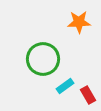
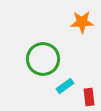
orange star: moved 3 px right
red rectangle: moved 1 px right, 2 px down; rotated 24 degrees clockwise
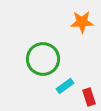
red rectangle: rotated 12 degrees counterclockwise
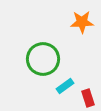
red rectangle: moved 1 px left, 1 px down
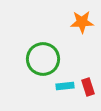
cyan rectangle: rotated 30 degrees clockwise
red rectangle: moved 11 px up
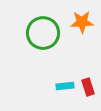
green circle: moved 26 px up
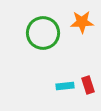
red rectangle: moved 2 px up
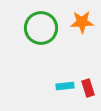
green circle: moved 2 px left, 5 px up
red rectangle: moved 3 px down
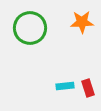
green circle: moved 11 px left
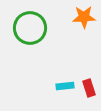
orange star: moved 2 px right, 5 px up
red rectangle: moved 1 px right
